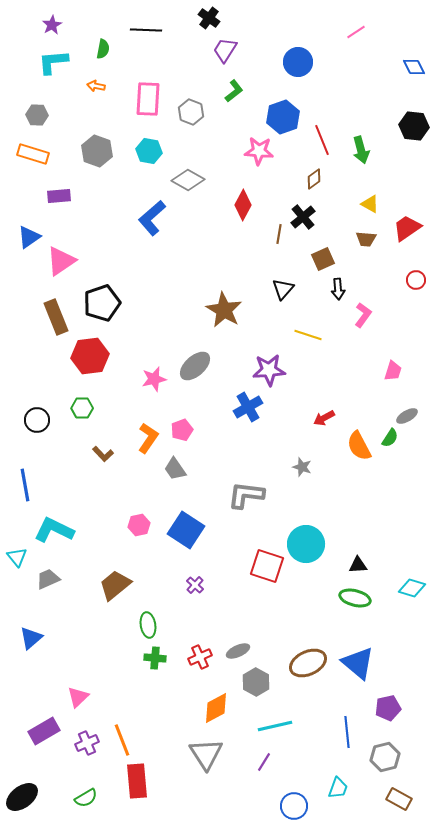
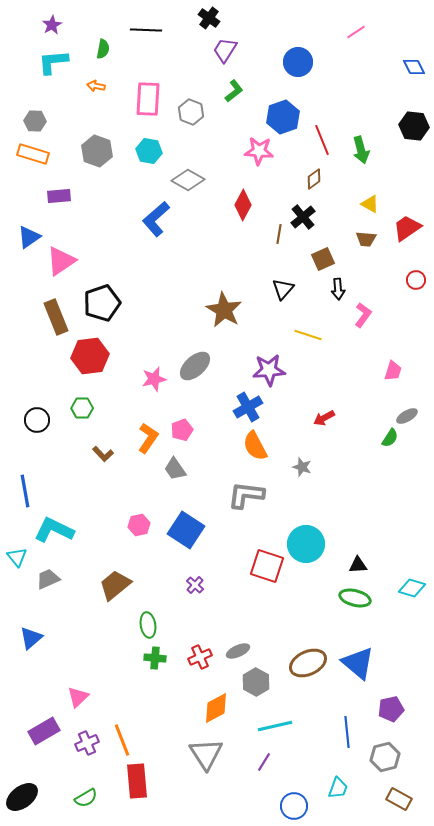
gray hexagon at (37, 115): moved 2 px left, 6 px down
blue L-shape at (152, 218): moved 4 px right, 1 px down
orange semicircle at (359, 446): moved 104 px left
blue line at (25, 485): moved 6 px down
purple pentagon at (388, 708): moved 3 px right, 1 px down
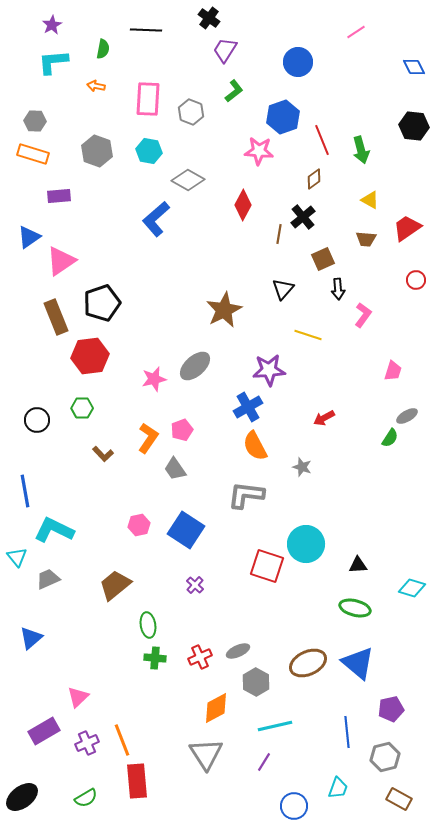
yellow triangle at (370, 204): moved 4 px up
brown star at (224, 310): rotated 15 degrees clockwise
green ellipse at (355, 598): moved 10 px down
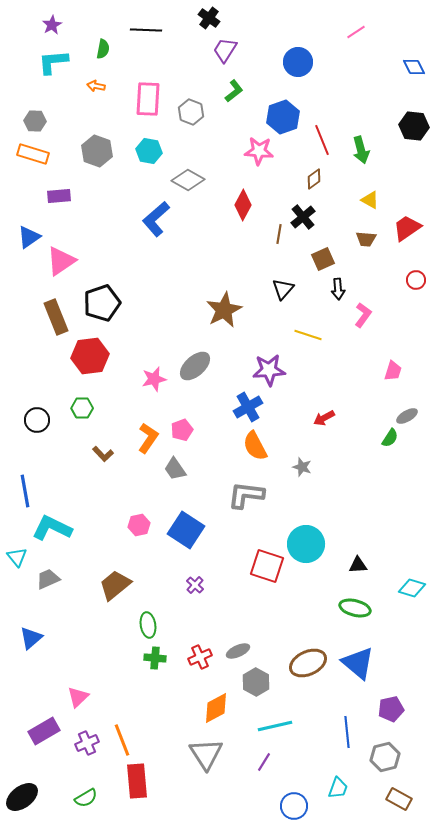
cyan L-shape at (54, 530): moved 2 px left, 2 px up
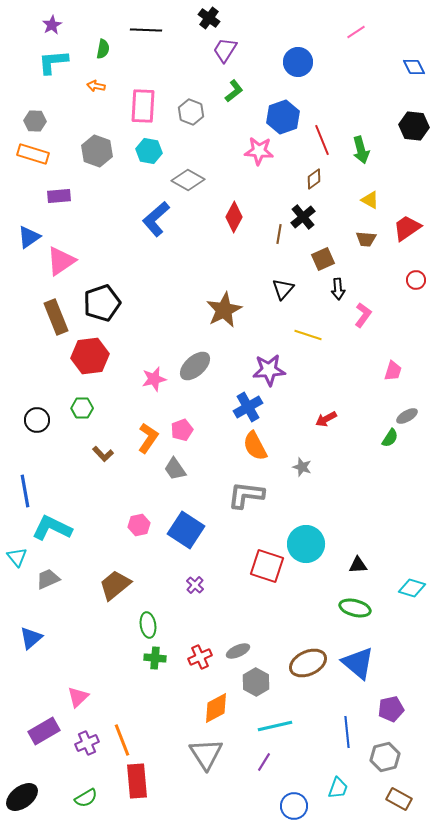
pink rectangle at (148, 99): moved 5 px left, 7 px down
red diamond at (243, 205): moved 9 px left, 12 px down
red arrow at (324, 418): moved 2 px right, 1 px down
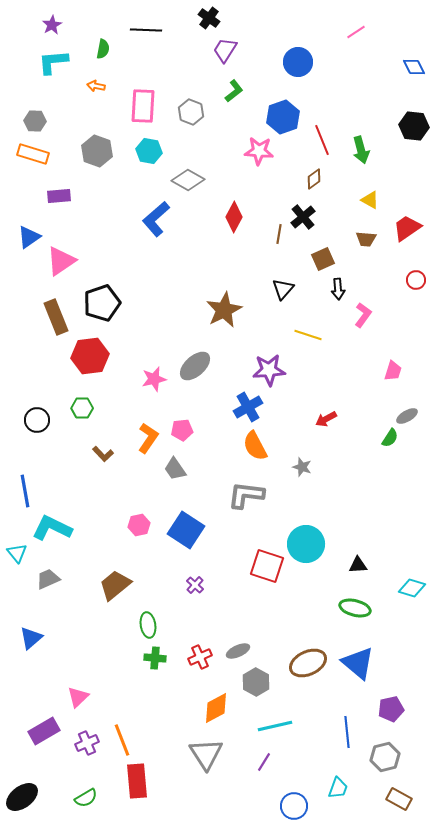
pink pentagon at (182, 430): rotated 15 degrees clockwise
cyan triangle at (17, 557): moved 4 px up
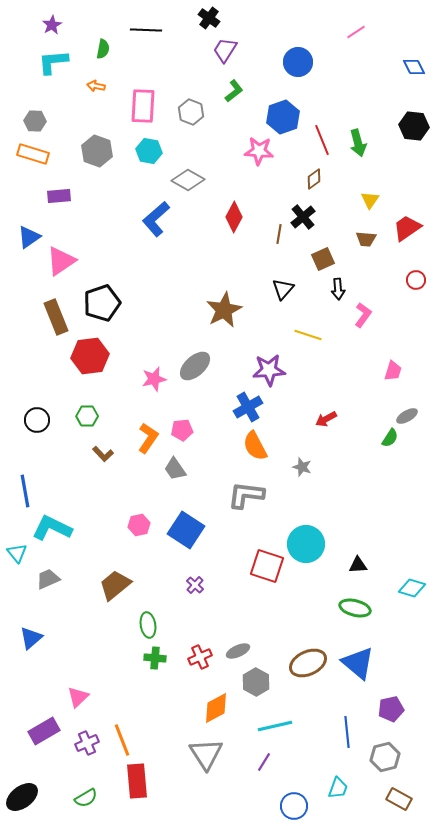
green arrow at (361, 150): moved 3 px left, 7 px up
yellow triangle at (370, 200): rotated 36 degrees clockwise
green hexagon at (82, 408): moved 5 px right, 8 px down
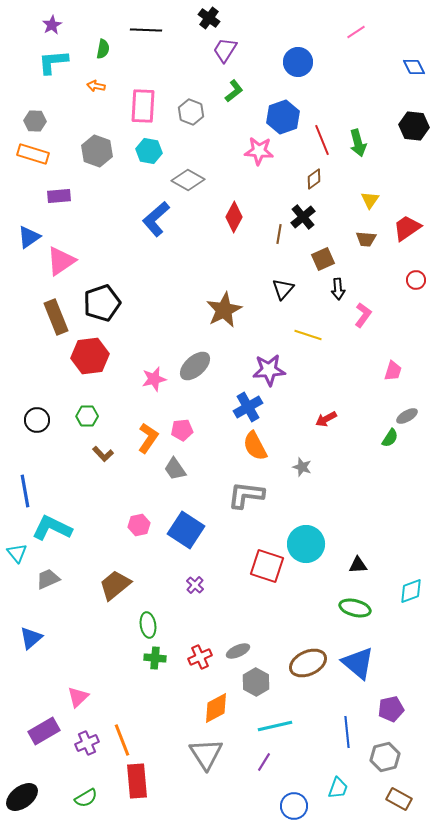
cyan diamond at (412, 588): moved 1 px left, 3 px down; rotated 36 degrees counterclockwise
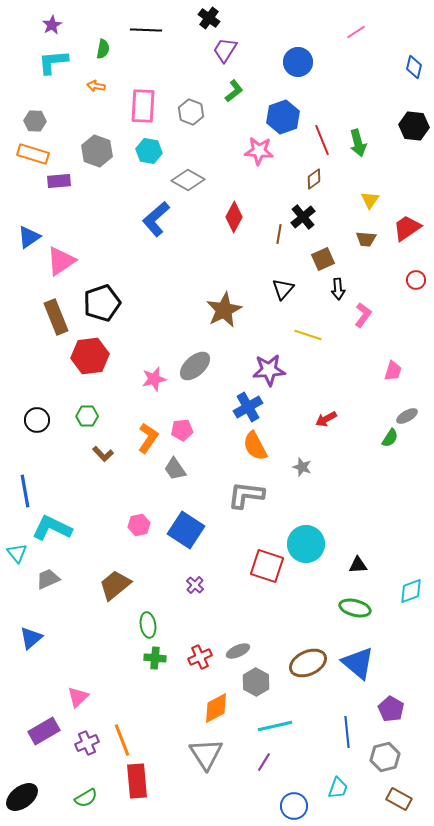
blue diamond at (414, 67): rotated 40 degrees clockwise
purple rectangle at (59, 196): moved 15 px up
purple pentagon at (391, 709): rotated 30 degrees counterclockwise
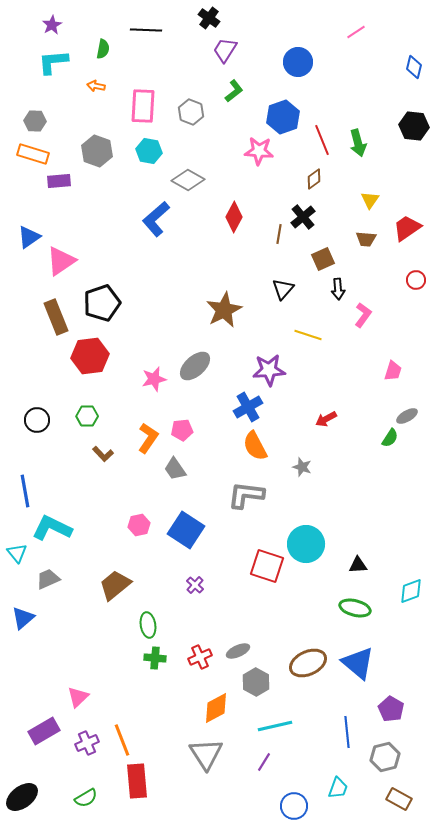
blue triangle at (31, 638): moved 8 px left, 20 px up
